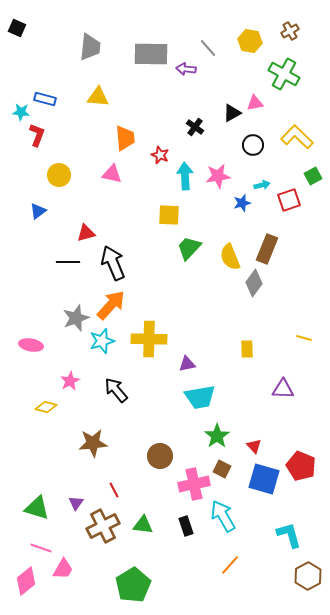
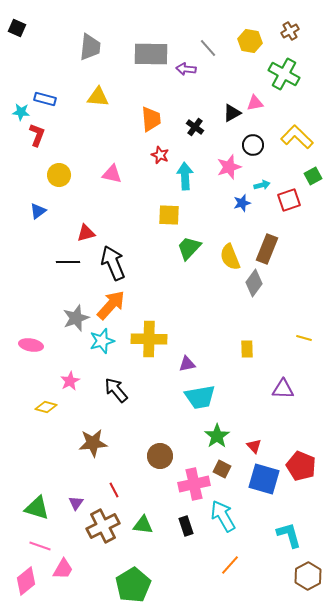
orange trapezoid at (125, 138): moved 26 px right, 19 px up
pink star at (218, 176): moved 11 px right, 9 px up; rotated 10 degrees counterclockwise
pink line at (41, 548): moved 1 px left, 2 px up
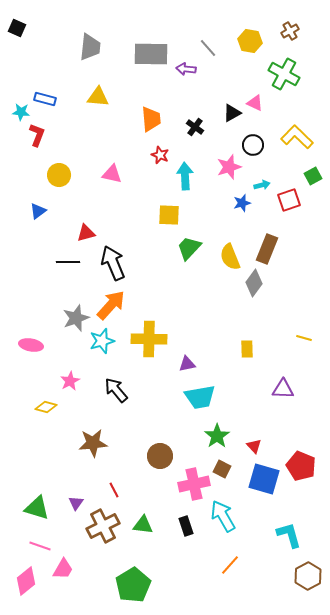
pink triangle at (255, 103): rotated 36 degrees clockwise
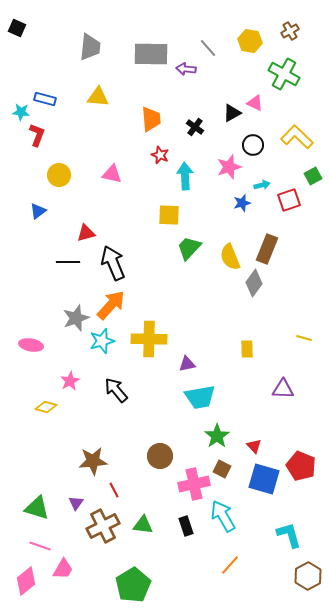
brown star at (93, 443): moved 18 px down
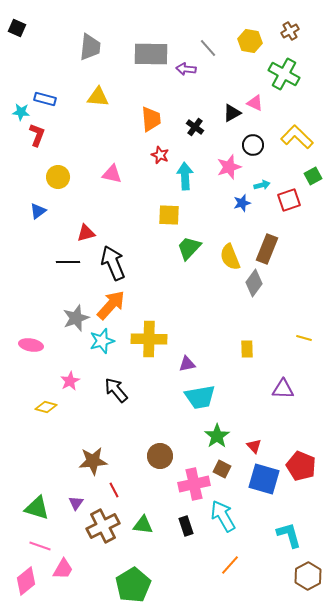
yellow circle at (59, 175): moved 1 px left, 2 px down
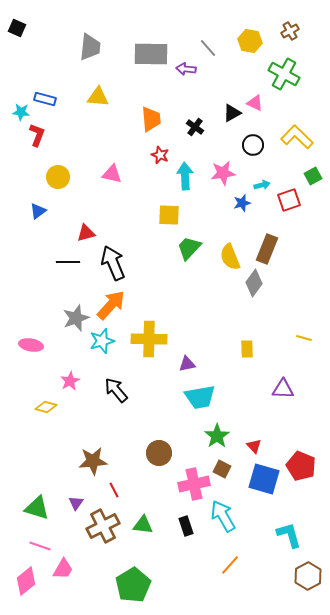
pink star at (229, 167): moved 6 px left, 6 px down; rotated 10 degrees clockwise
brown circle at (160, 456): moved 1 px left, 3 px up
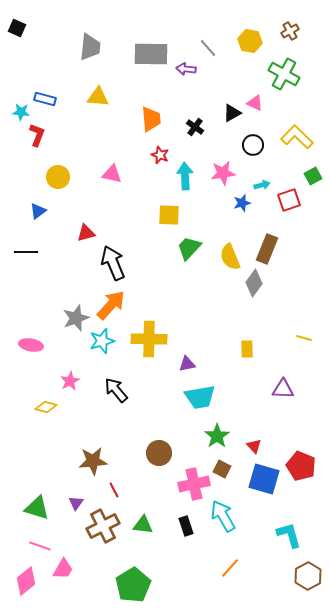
black line at (68, 262): moved 42 px left, 10 px up
orange line at (230, 565): moved 3 px down
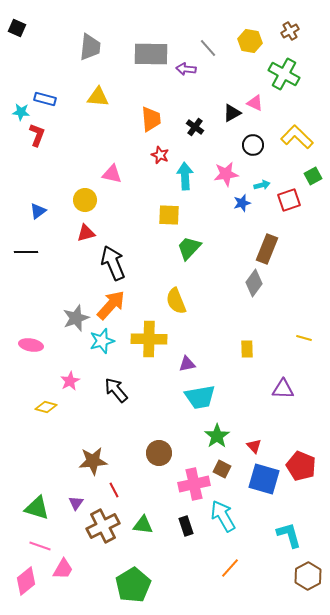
pink star at (223, 173): moved 3 px right, 1 px down
yellow circle at (58, 177): moved 27 px right, 23 px down
yellow semicircle at (230, 257): moved 54 px left, 44 px down
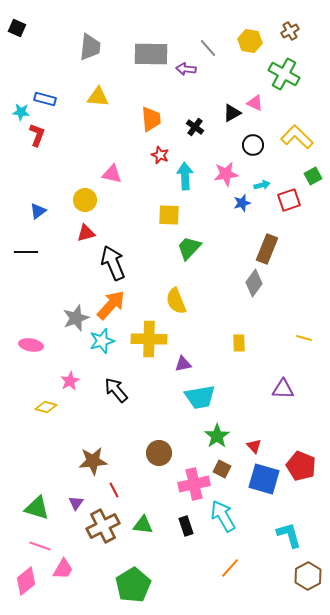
yellow rectangle at (247, 349): moved 8 px left, 6 px up
purple triangle at (187, 364): moved 4 px left
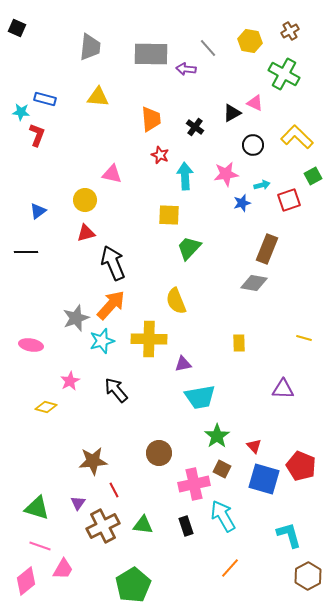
gray diamond at (254, 283): rotated 64 degrees clockwise
purple triangle at (76, 503): moved 2 px right
